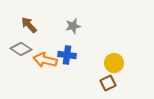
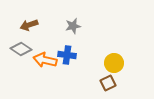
brown arrow: rotated 66 degrees counterclockwise
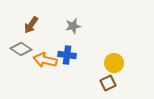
brown arrow: moved 2 px right; rotated 36 degrees counterclockwise
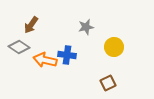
gray star: moved 13 px right, 1 px down
gray diamond: moved 2 px left, 2 px up
yellow circle: moved 16 px up
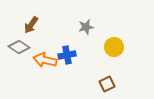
blue cross: rotated 18 degrees counterclockwise
brown square: moved 1 px left, 1 px down
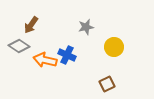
gray diamond: moved 1 px up
blue cross: rotated 36 degrees clockwise
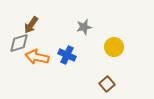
gray star: moved 2 px left
gray diamond: moved 3 px up; rotated 50 degrees counterclockwise
orange arrow: moved 8 px left, 3 px up
brown square: rotated 14 degrees counterclockwise
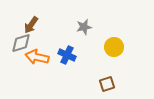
gray diamond: moved 2 px right
brown square: rotated 21 degrees clockwise
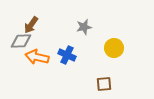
gray diamond: moved 2 px up; rotated 15 degrees clockwise
yellow circle: moved 1 px down
brown square: moved 3 px left; rotated 14 degrees clockwise
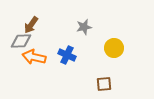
orange arrow: moved 3 px left
